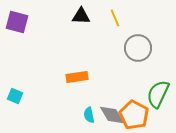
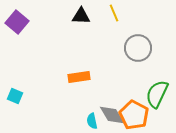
yellow line: moved 1 px left, 5 px up
purple square: rotated 25 degrees clockwise
orange rectangle: moved 2 px right
green semicircle: moved 1 px left
cyan semicircle: moved 3 px right, 6 px down
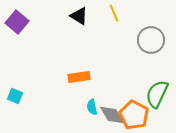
black triangle: moved 2 px left; rotated 30 degrees clockwise
gray circle: moved 13 px right, 8 px up
cyan semicircle: moved 14 px up
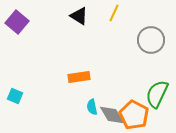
yellow line: rotated 48 degrees clockwise
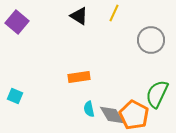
cyan semicircle: moved 3 px left, 2 px down
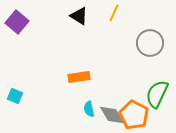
gray circle: moved 1 px left, 3 px down
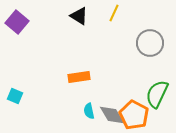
cyan semicircle: moved 2 px down
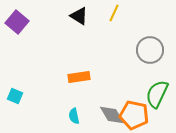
gray circle: moved 7 px down
cyan semicircle: moved 15 px left, 5 px down
orange pentagon: rotated 16 degrees counterclockwise
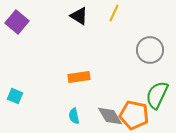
green semicircle: moved 1 px down
gray diamond: moved 2 px left, 1 px down
